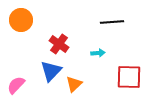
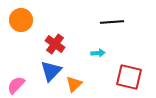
red cross: moved 4 px left
red square: rotated 12 degrees clockwise
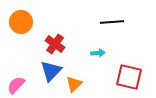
orange circle: moved 2 px down
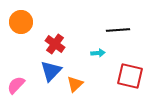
black line: moved 6 px right, 8 px down
red square: moved 1 px right, 1 px up
orange triangle: moved 1 px right
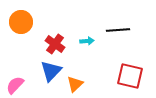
cyan arrow: moved 11 px left, 12 px up
pink semicircle: moved 1 px left
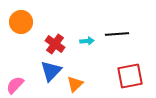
black line: moved 1 px left, 4 px down
red square: rotated 24 degrees counterclockwise
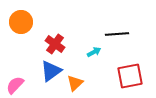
cyan arrow: moved 7 px right, 11 px down; rotated 24 degrees counterclockwise
blue triangle: rotated 10 degrees clockwise
orange triangle: moved 1 px up
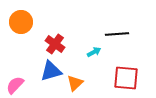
blue triangle: rotated 20 degrees clockwise
red square: moved 4 px left, 2 px down; rotated 16 degrees clockwise
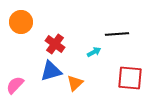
red square: moved 4 px right
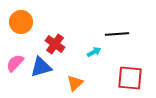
blue triangle: moved 10 px left, 4 px up
pink semicircle: moved 22 px up
